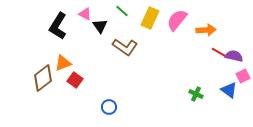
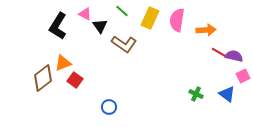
pink semicircle: rotated 30 degrees counterclockwise
brown L-shape: moved 1 px left, 3 px up
blue triangle: moved 2 px left, 4 px down
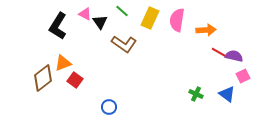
black triangle: moved 4 px up
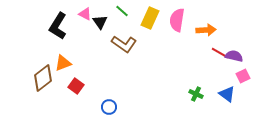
red square: moved 1 px right, 6 px down
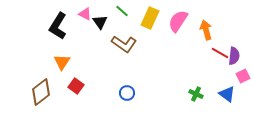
pink semicircle: moved 1 px right, 1 px down; rotated 25 degrees clockwise
orange arrow: rotated 102 degrees counterclockwise
purple semicircle: rotated 84 degrees clockwise
orange triangle: moved 1 px left, 1 px up; rotated 36 degrees counterclockwise
brown diamond: moved 2 px left, 14 px down
blue circle: moved 18 px right, 14 px up
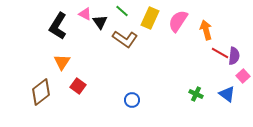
brown L-shape: moved 1 px right, 5 px up
pink square: rotated 16 degrees counterclockwise
red square: moved 2 px right
blue circle: moved 5 px right, 7 px down
